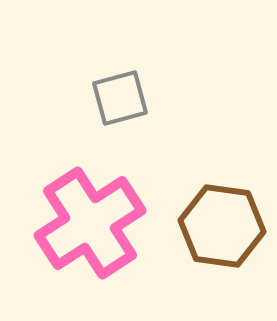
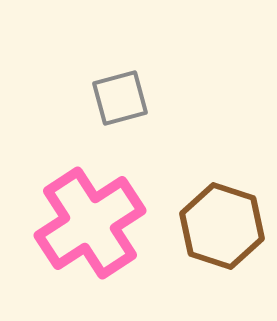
brown hexagon: rotated 10 degrees clockwise
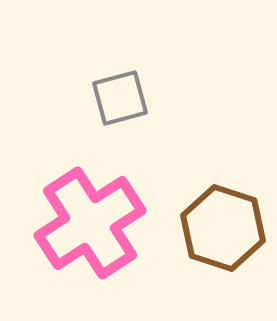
brown hexagon: moved 1 px right, 2 px down
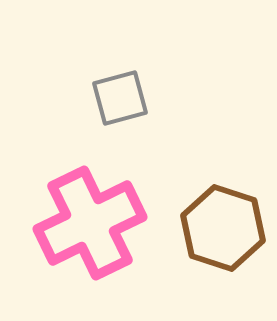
pink cross: rotated 7 degrees clockwise
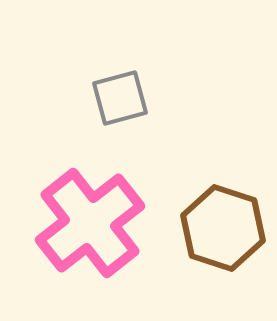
pink cross: rotated 12 degrees counterclockwise
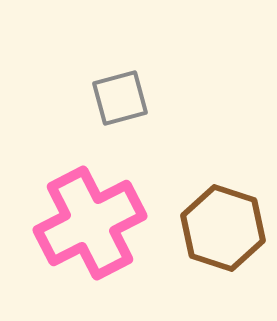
pink cross: rotated 11 degrees clockwise
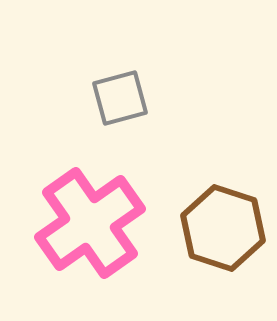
pink cross: rotated 8 degrees counterclockwise
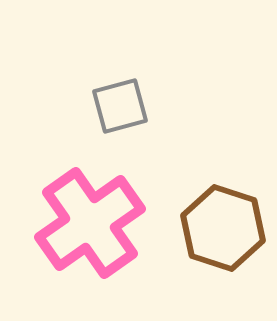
gray square: moved 8 px down
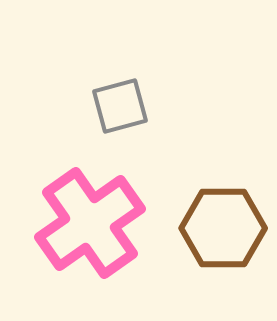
brown hexagon: rotated 18 degrees counterclockwise
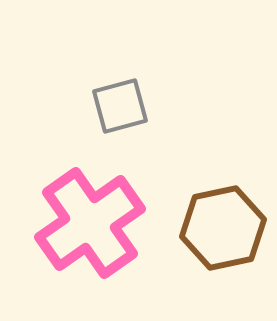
brown hexagon: rotated 12 degrees counterclockwise
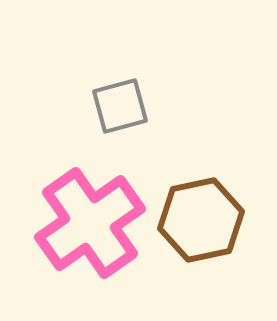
brown hexagon: moved 22 px left, 8 px up
